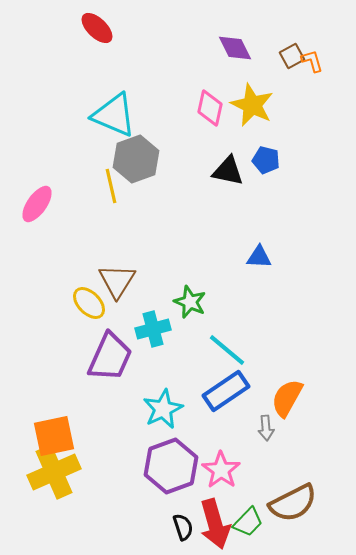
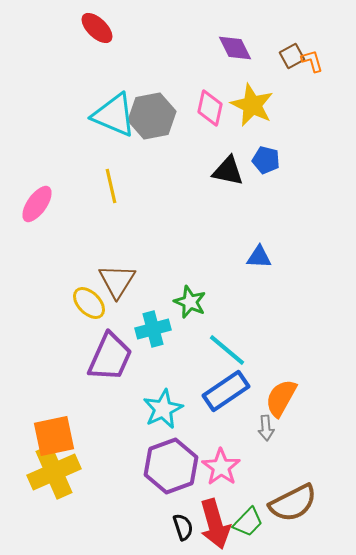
gray hexagon: moved 16 px right, 43 px up; rotated 9 degrees clockwise
orange semicircle: moved 6 px left
pink star: moved 3 px up
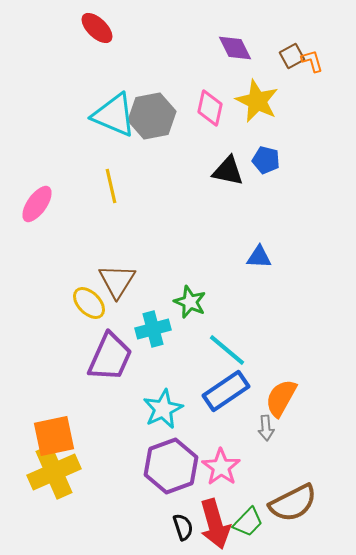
yellow star: moved 5 px right, 4 px up
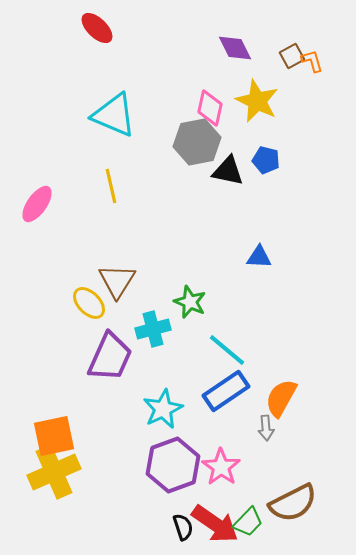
gray hexagon: moved 45 px right, 26 px down
purple hexagon: moved 2 px right, 1 px up
red arrow: rotated 39 degrees counterclockwise
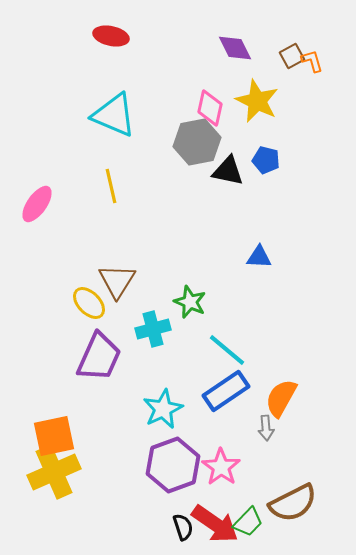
red ellipse: moved 14 px right, 8 px down; rotated 32 degrees counterclockwise
purple trapezoid: moved 11 px left
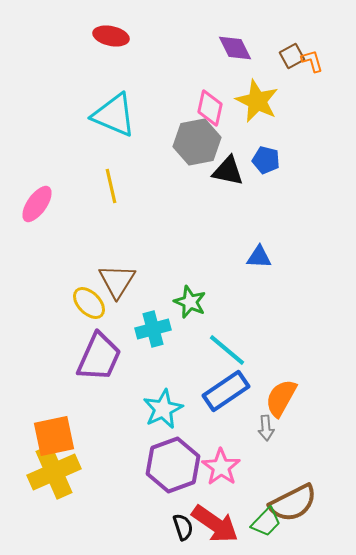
green trapezoid: moved 18 px right
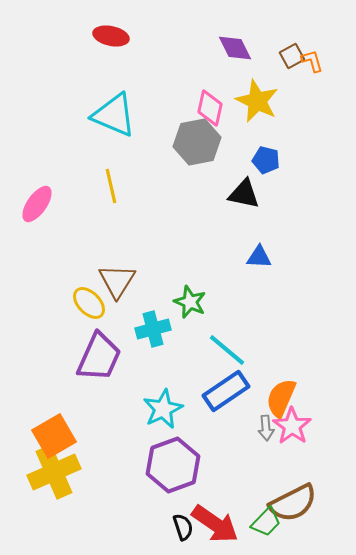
black triangle: moved 16 px right, 23 px down
orange semicircle: rotated 6 degrees counterclockwise
orange square: rotated 18 degrees counterclockwise
pink star: moved 71 px right, 41 px up
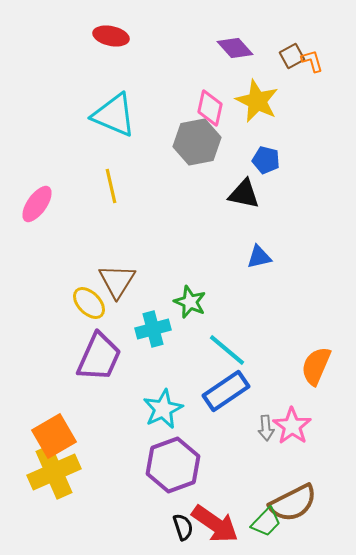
purple diamond: rotated 15 degrees counterclockwise
blue triangle: rotated 16 degrees counterclockwise
orange semicircle: moved 35 px right, 32 px up
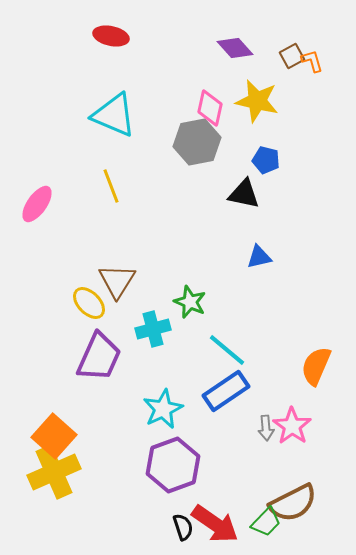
yellow star: rotated 12 degrees counterclockwise
yellow line: rotated 8 degrees counterclockwise
orange square: rotated 18 degrees counterclockwise
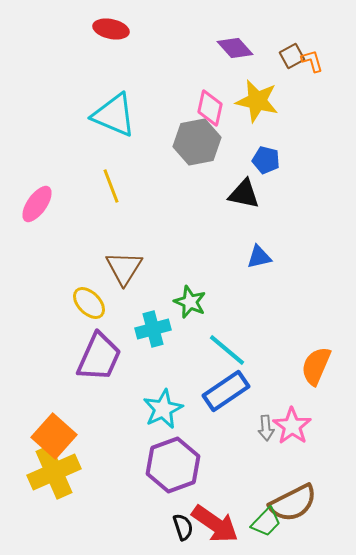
red ellipse: moved 7 px up
brown triangle: moved 7 px right, 13 px up
